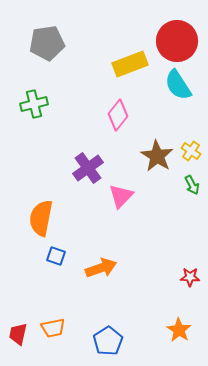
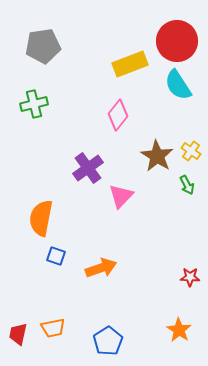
gray pentagon: moved 4 px left, 3 px down
green arrow: moved 5 px left
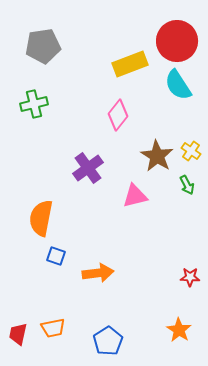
pink triangle: moved 14 px right; rotated 32 degrees clockwise
orange arrow: moved 3 px left, 5 px down; rotated 12 degrees clockwise
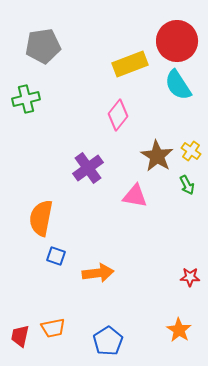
green cross: moved 8 px left, 5 px up
pink triangle: rotated 24 degrees clockwise
red trapezoid: moved 2 px right, 2 px down
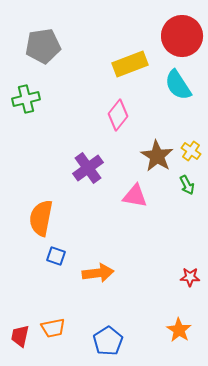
red circle: moved 5 px right, 5 px up
